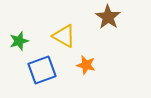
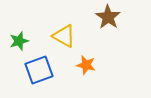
blue square: moved 3 px left
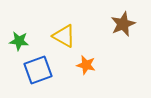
brown star: moved 15 px right, 7 px down; rotated 15 degrees clockwise
green star: rotated 24 degrees clockwise
blue square: moved 1 px left
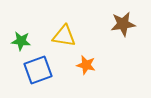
brown star: rotated 15 degrees clockwise
yellow triangle: rotated 20 degrees counterclockwise
green star: moved 2 px right
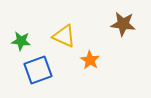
brown star: rotated 15 degrees clockwise
yellow triangle: rotated 15 degrees clockwise
orange star: moved 4 px right, 5 px up; rotated 18 degrees clockwise
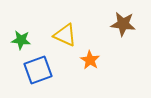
yellow triangle: moved 1 px right, 1 px up
green star: moved 1 px up
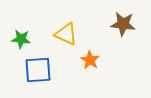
yellow triangle: moved 1 px right, 1 px up
green star: moved 1 px up
blue square: rotated 16 degrees clockwise
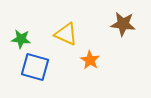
blue square: moved 3 px left, 3 px up; rotated 20 degrees clockwise
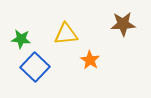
brown star: rotated 10 degrees counterclockwise
yellow triangle: rotated 30 degrees counterclockwise
blue square: rotated 28 degrees clockwise
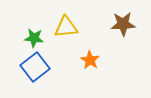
yellow triangle: moved 7 px up
green star: moved 13 px right, 1 px up
blue square: rotated 8 degrees clockwise
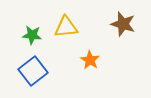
brown star: rotated 20 degrees clockwise
green star: moved 2 px left, 3 px up
blue square: moved 2 px left, 4 px down
